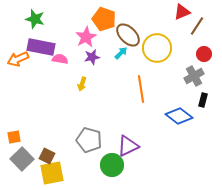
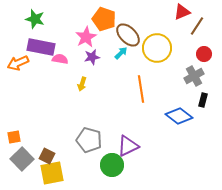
orange arrow: moved 4 px down
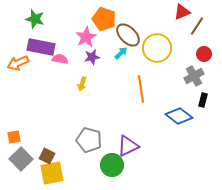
gray square: moved 1 px left
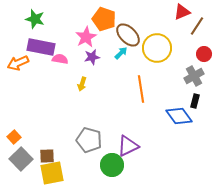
black rectangle: moved 8 px left, 1 px down
blue diamond: rotated 16 degrees clockwise
orange square: rotated 32 degrees counterclockwise
brown square: rotated 28 degrees counterclockwise
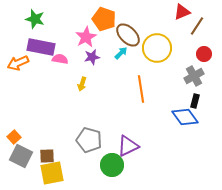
blue diamond: moved 6 px right, 1 px down
gray square: moved 3 px up; rotated 20 degrees counterclockwise
